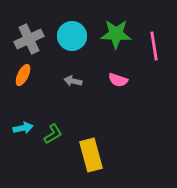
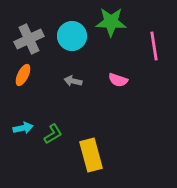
green star: moved 5 px left, 12 px up
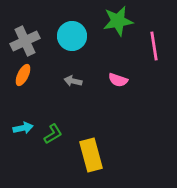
green star: moved 7 px right, 1 px up; rotated 12 degrees counterclockwise
gray cross: moved 4 px left, 2 px down
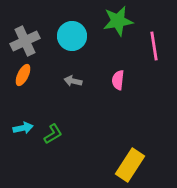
pink semicircle: rotated 78 degrees clockwise
yellow rectangle: moved 39 px right, 10 px down; rotated 48 degrees clockwise
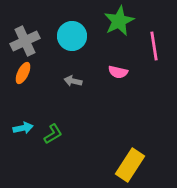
green star: moved 1 px right; rotated 16 degrees counterclockwise
orange ellipse: moved 2 px up
pink semicircle: moved 8 px up; rotated 84 degrees counterclockwise
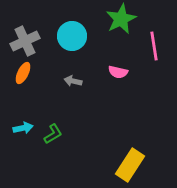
green star: moved 2 px right, 2 px up
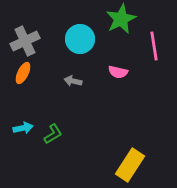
cyan circle: moved 8 px right, 3 px down
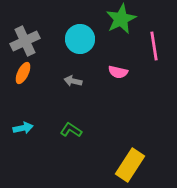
green L-shape: moved 18 px right, 4 px up; rotated 115 degrees counterclockwise
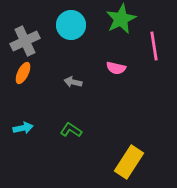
cyan circle: moved 9 px left, 14 px up
pink semicircle: moved 2 px left, 4 px up
gray arrow: moved 1 px down
yellow rectangle: moved 1 px left, 3 px up
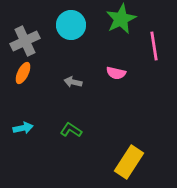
pink semicircle: moved 5 px down
